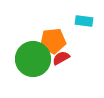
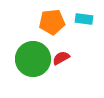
cyan rectangle: moved 2 px up
orange pentagon: moved 1 px left, 19 px up
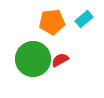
cyan rectangle: rotated 48 degrees counterclockwise
red semicircle: moved 1 px left, 2 px down
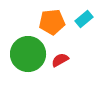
green circle: moved 5 px left, 5 px up
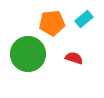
orange pentagon: moved 1 px down
red semicircle: moved 14 px right, 2 px up; rotated 48 degrees clockwise
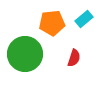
green circle: moved 3 px left
red semicircle: rotated 90 degrees clockwise
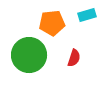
cyan rectangle: moved 3 px right, 4 px up; rotated 24 degrees clockwise
green circle: moved 4 px right, 1 px down
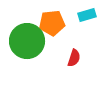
green circle: moved 2 px left, 14 px up
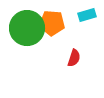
orange pentagon: rotated 10 degrees clockwise
green circle: moved 13 px up
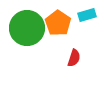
orange pentagon: moved 6 px right; rotated 30 degrees clockwise
